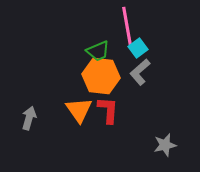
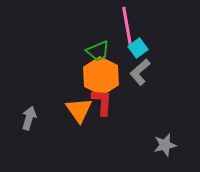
orange hexagon: rotated 21 degrees clockwise
red L-shape: moved 6 px left, 8 px up
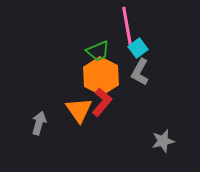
gray L-shape: rotated 20 degrees counterclockwise
red L-shape: rotated 36 degrees clockwise
gray arrow: moved 10 px right, 5 px down
gray star: moved 2 px left, 4 px up
